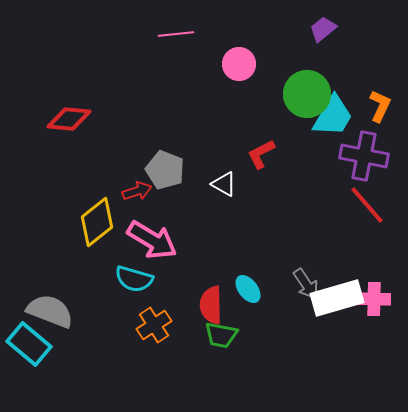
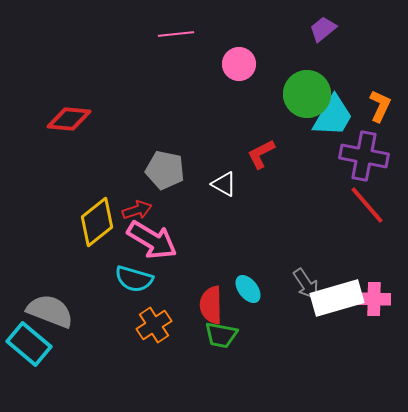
gray pentagon: rotated 9 degrees counterclockwise
red arrow: moved 19 px down
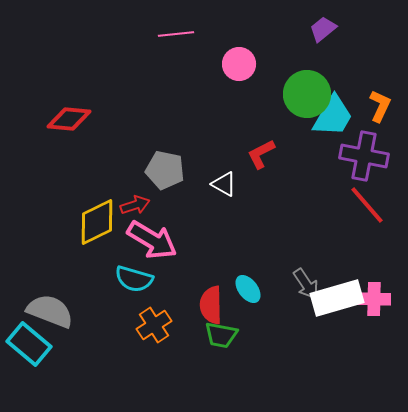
red arrow: moved 2 px left, 5 px up
yellow diamond: rotated 12 degrees clockwise
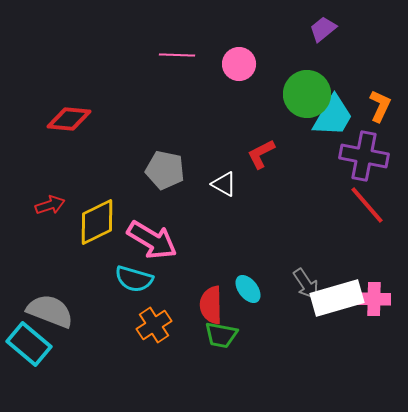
pink line: moved 1 px right, 21 px down; rotated 8 degrees clockwise
red arrow: moved 85 px left
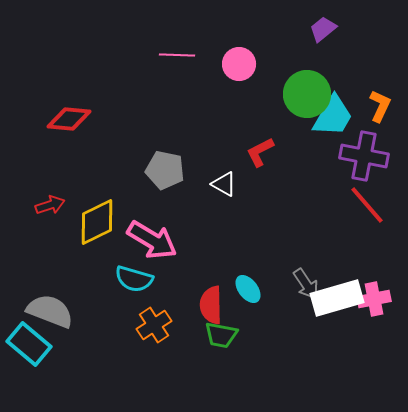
red L-shape: moved 1 px left, 2 px up
pink cross: rotated 12 degrees counterclockwise
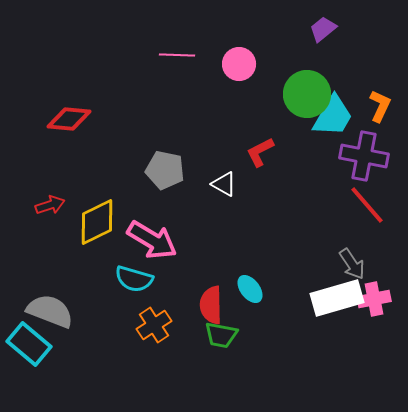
gray arrow: moved 46 px right, 20 px up
cyan ellipse: moved 2 px right
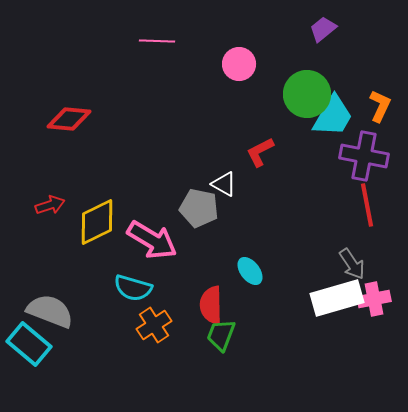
pink line: moved 20 px left, 14 px up
gray pentagon: moved 34 px right, 38 px down
red line: rotated 30 degrees clockwise
cyan semicircle: moved 1 px left, 9 px down
cyan ellipse: moved 18 px up
green trapezoid: rotated 100 degrees clockwise
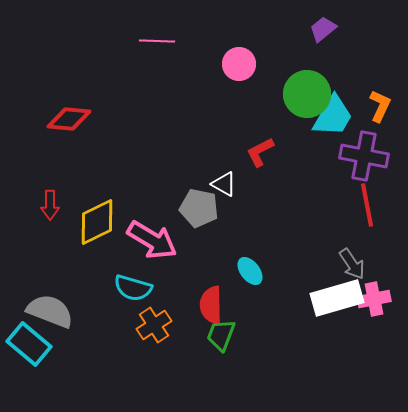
red arrow: rotated 108 degrees clockwise
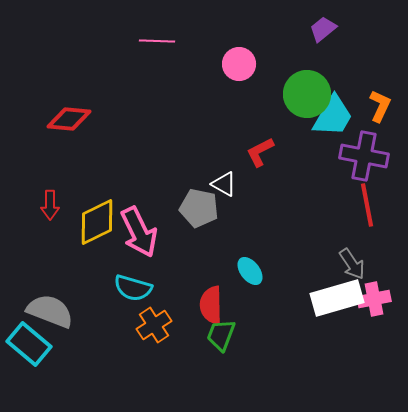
pink arrow: moved 13 px left, 8 px up; rotated 33 degrees clockwise
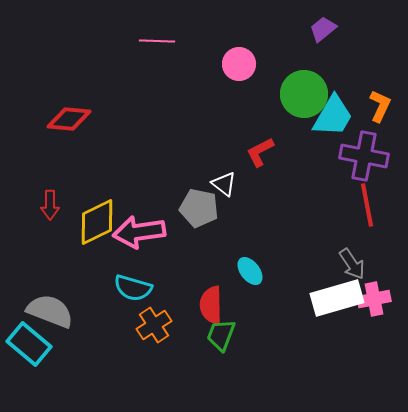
green circle: moved 3 px left
white triangle: rotated 8 degrees clockwise
pink arrow: rotated 108 degrees clockwise
